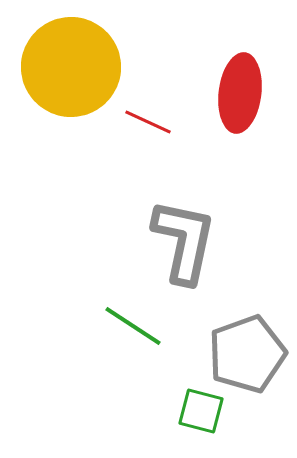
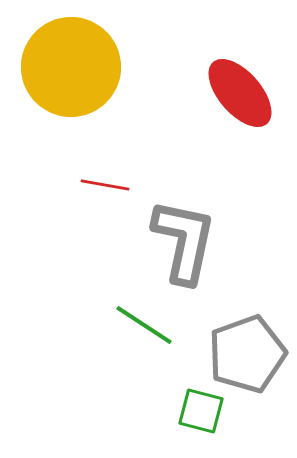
red ellipse: rotated 48 degrees counterclockwise
red line: moved 43 px left, 63 px down; rotated 15 degrees counterclockwise
green line: moved 11 px right, 1 px up
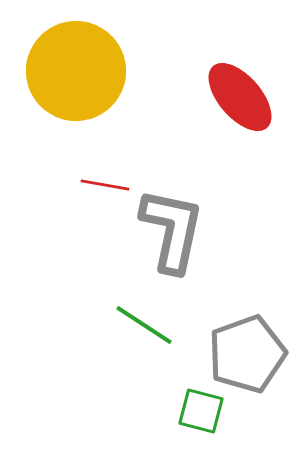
yellow circle: moved 5 px right, 4 px down
red ellipse: moved 4 px down
gray L-shape: moved 12 px left, 11 px up
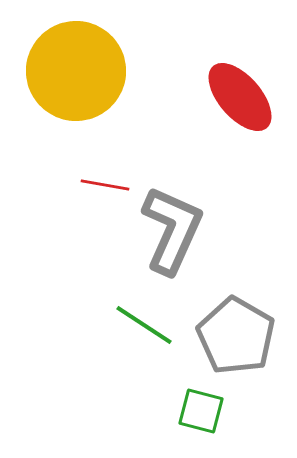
gray L-shape: rotated 12 degrees clockwise
gray pentagon: moved 11 px left, 18 px up; rotated 22 degrees counterclockwise
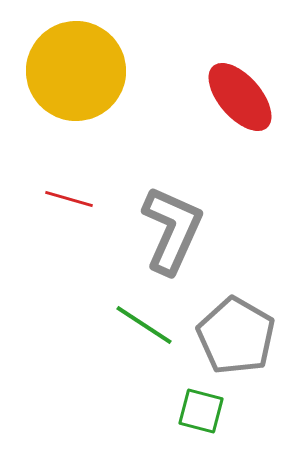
red line: moved 36 px left, 14 px down; rotated 6 degrees clockwise
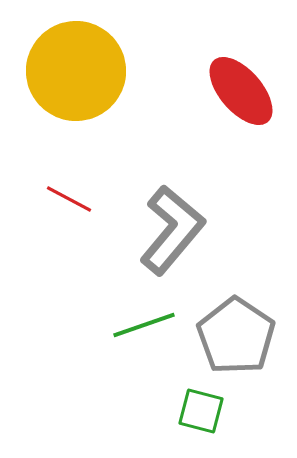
red ellipse: moved 1 px right, 6 px up
red line: rotated 12 degrees clockwise
gray L-shape: rotated 16 degrees clockwise
green line: rotated 52 degrees counterclockwise
gray pentagon: rotated 4 degrees clockwise
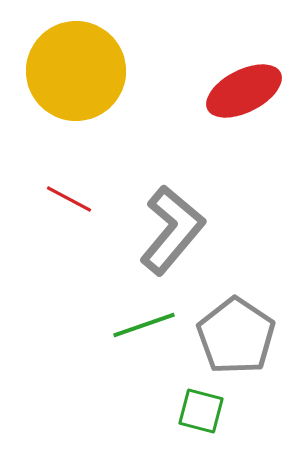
red ellipse: moved 3 px right; rotated 76 degrees counterclockwise
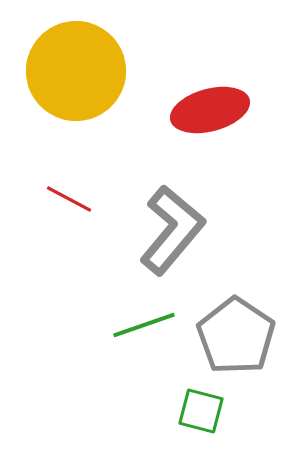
red ellipse: moved 34 px left, 19 px down; rotated 12 degrees clockwise
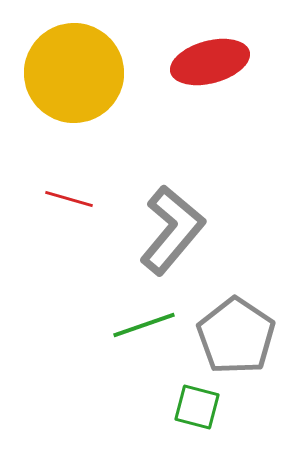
yellow circle: moved 2 px left, 2 px down
red ellipse: moved 48 px up
red line: rotated 12 degrees counterclockwise
green square: moved 4 px left, 4 px up
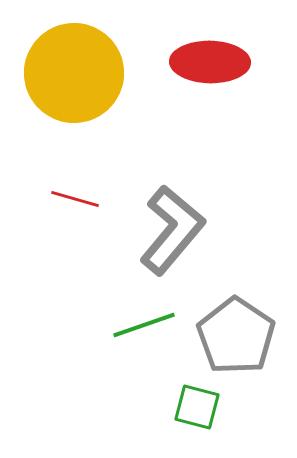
red ellipse: rotated 16 degrees clockwise
red line: moved 6 px right
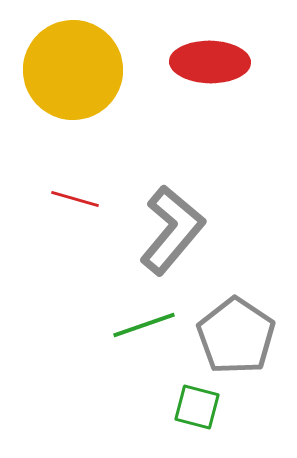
yellow circle: moved 1 px left, 3 px up
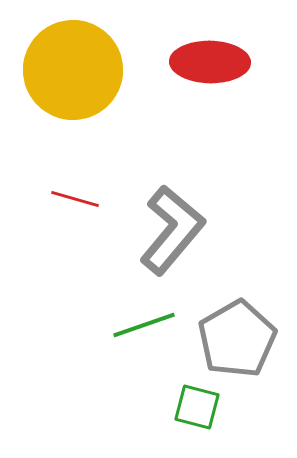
gray pentagon: moved 1 px right, 3 px down; rotated 8 degrees clockwise
